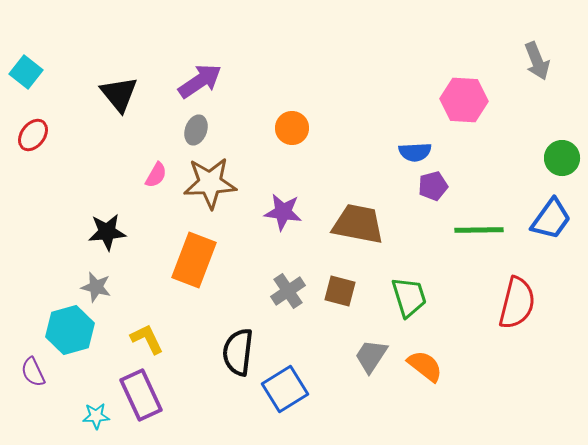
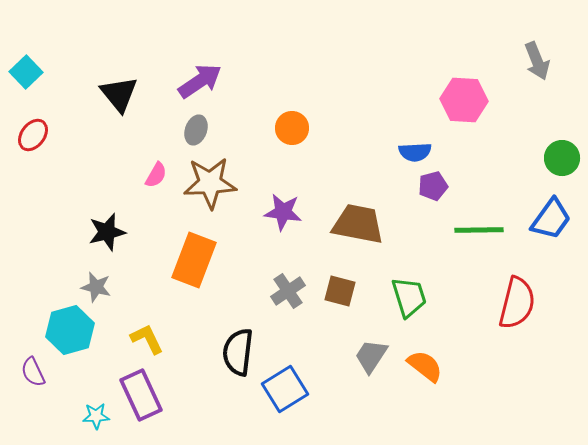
cyan square: rotated 8 degrees clockwise
black star: rotated 9 degrees counterclockwise
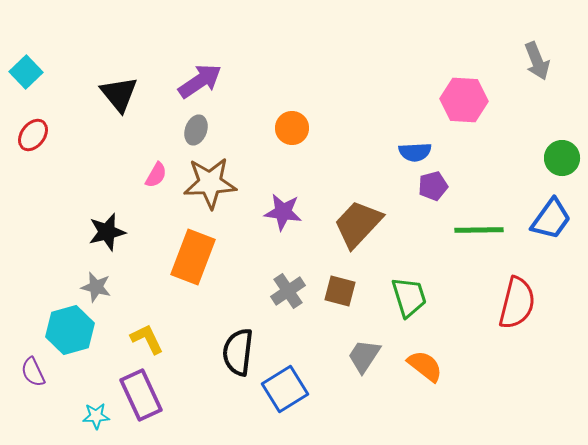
brown trapezoid: rotated 58 degrees counterclockwise
orange rectangle: moved 1 px left, 3 px up
gray trapezoid: moved 7 px left
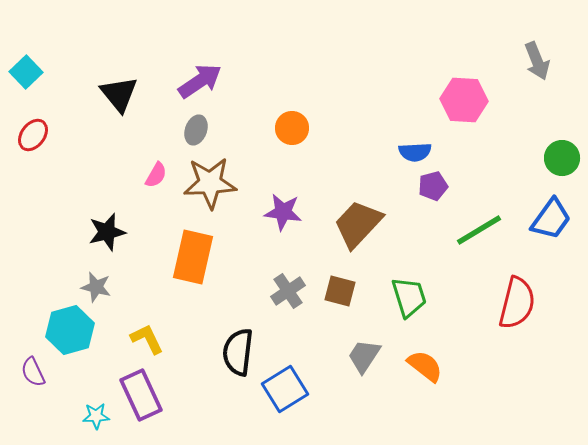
green line: rotated 30 degrees counterclockwise
orange rectangle: rotated 8 degrees counterclockwise
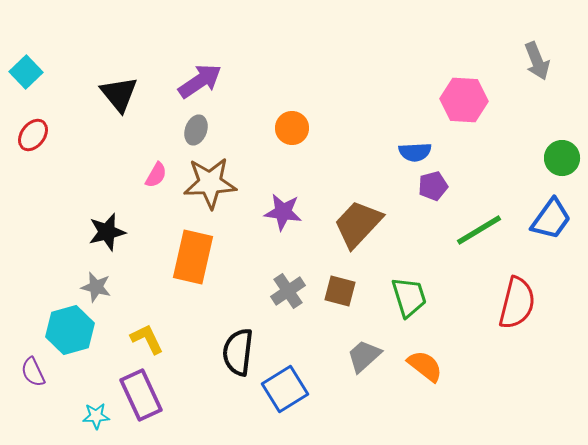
gray trapezoid: rotated 15 degrees clockwise
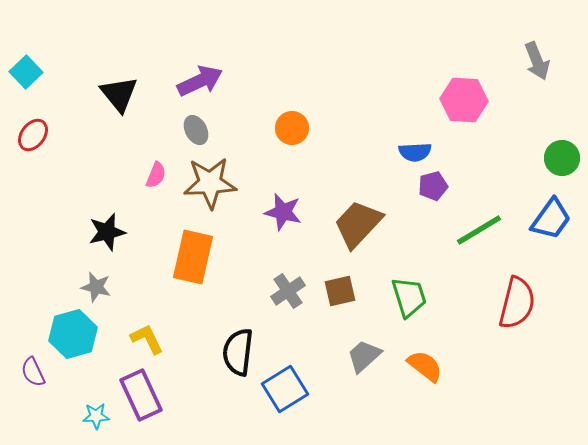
purple arrow: rotated 9 degrees clockwise
gray ellipse: rotated 48 degrees counterclockwise
pink semicircle: rotated 8 degrees counterclockwise
purple star: rotated 6 degrees clockwise
brown square: rotated 28 degrees counterclockwise
cyan hexagon: moved 3 px right, 4 px down
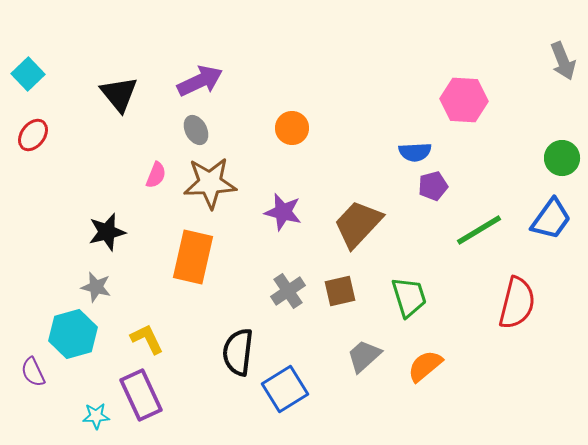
gray arrow: moved 26 px right
cyan square: moved 2 px right, 2 px down
orange semicircle: rotated 78 degrees counterclockwise
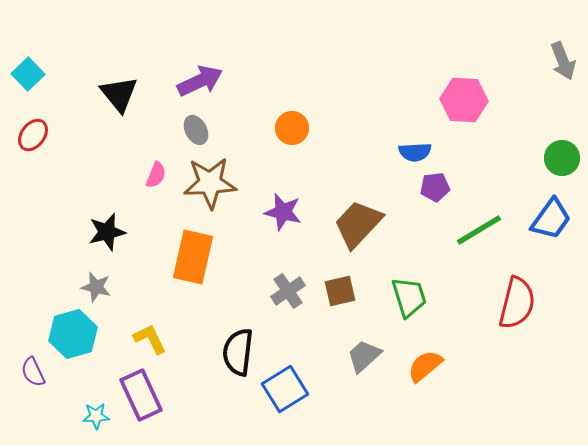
purple pentagon: moved 2 px right, 1 px down; rotated 8 degrees clockwise
yellow L-shape: moved 3 px right
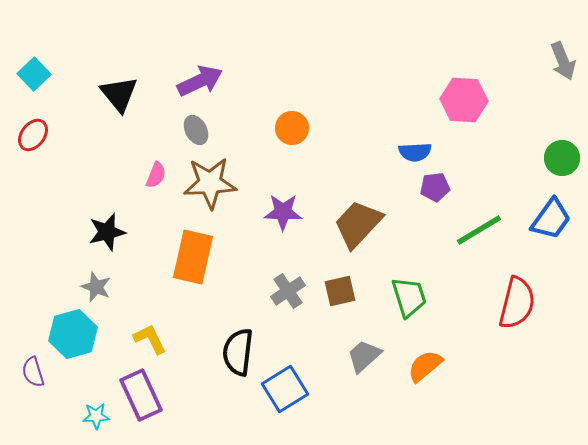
cyan square: moved 6 px right
purple star: rotated 12 degrees counterclockwise
gray star: rotated 8 degrees clockwise
purple semicircle: rotated 8 degrees clockwise
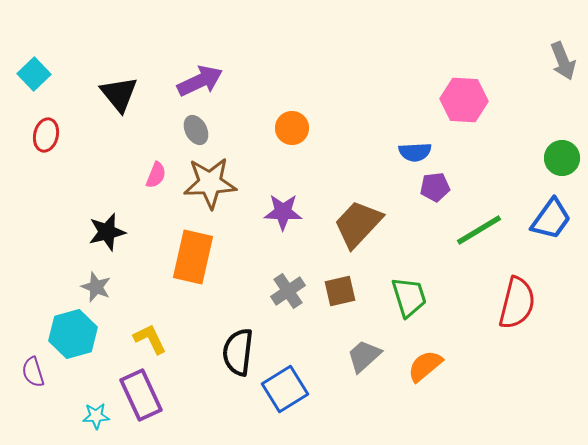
red ellipse: moved 13 px right; rotated 24 degrees counterclockwise
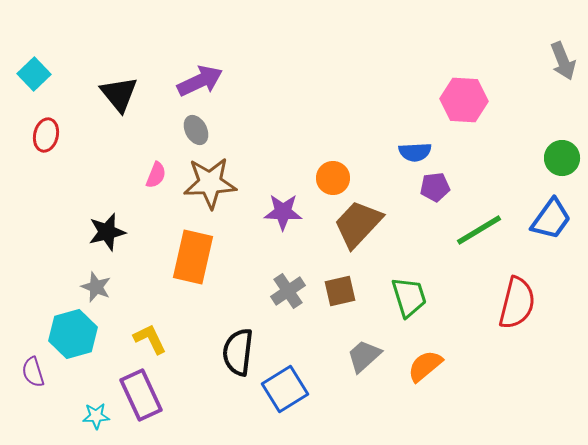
orange circle: moved 41 px right, 50 px down
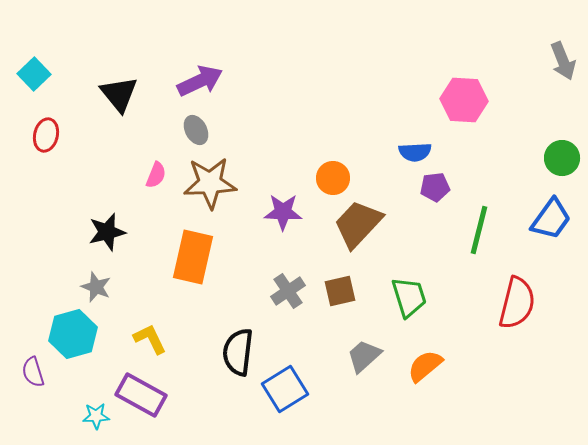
green line: rotated 45 degrees counterclockwise
purple rectangle: rotated 36 degrees counterclockwise
